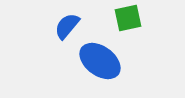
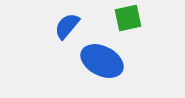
blue ellipse: moved 2 px right; rotated 9 degrees counterclockwise
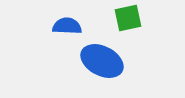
blue semicircle: rotated 52 degrees clockwise
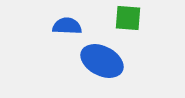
green square: rotated 16 degrees clockwise
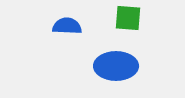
blue ellipse: moved 14 px right, 5 px down; rotated 27 degrees counterclockwise
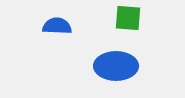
blue semicircle: moved 10 px left
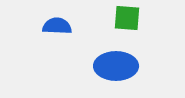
green square: moved 1 px left
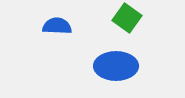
green square: rotated 32 degrees clockwise
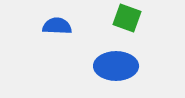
green square: rotated 16 degrees counterclockwise
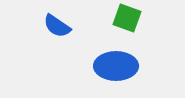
blue semicircle: rotated 148 degrees counterclockwise
